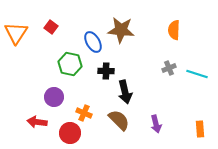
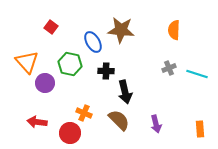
orange triangle: moved 11 px right, 29 px down; rotated 15 degrees counterclockwise
purple circle: moved 9 px left, 14 px up
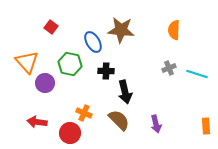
orange rectangle: moved 6 px right, 3 px up
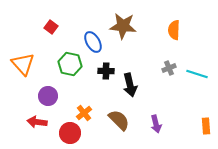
brown star: moved 2 px right, 4 px up
orange triangle: moved 4 px left, 2 px down
purple circle: moved 3 px right, 13 px down
black arrow: moved 5 px right, 7 px up
orange cross: rotated 28 degrees clockwise
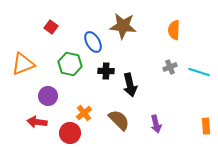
orange triangle: rotated 50 degrees clockwise
gray cross: moved 1 px right, 1 px up
cyan line: moved 2 px right, 2 px up
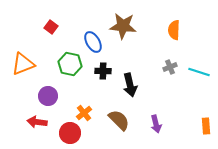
black cross: moved 3 px left
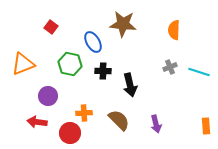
brown star: moved 2 px up
orange cross: rotated 35 degrees clockwise
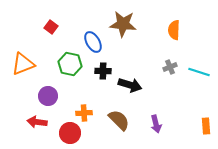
black arrow: rotated 60 degrees counterclockwise
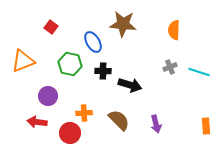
orange triangle: moved 3 px up
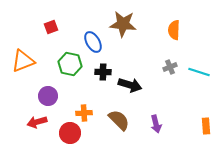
red square: rotated 32 degrees clockwise
black cross: moved 1 px down
red arrow: rotated 24 degrees counterclockwise
